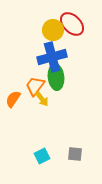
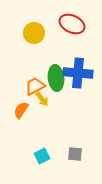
red ellipse: rotated 20 degrees counterclockwise
yellow circle: moved 19 px left, 3 px down
blue cross: moved 26 px right, 16 px down; rotated 20 degrees clockwise
green ellipse: moved 1 px down
orange trapezoid: rotated 25 degrees clockwise
orange semicircle: moved 8 px right, 11 px down
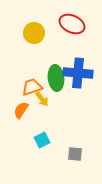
orange trapezoid: moved 3 px left, 1 px down; rotated 10 degrees clockwise
cyan square: moved 16 px up
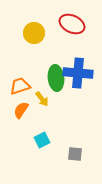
orange trapezoid: moved 12 px left, 1 px up
